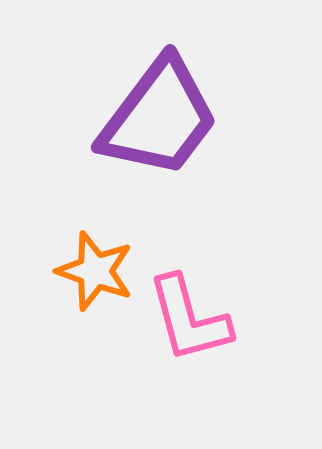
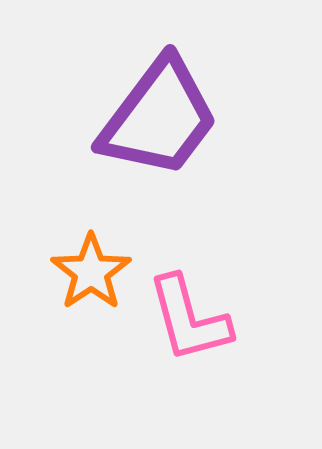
orange star: moved 4 px left, 1 px down; rotated 18 degrees clockwise
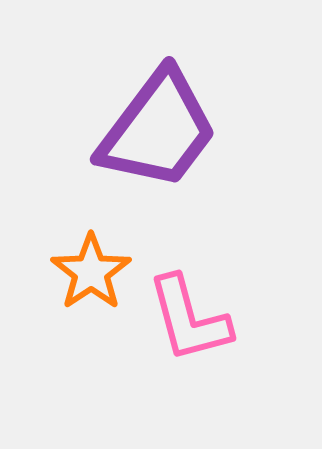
purple trapezoid: moved 1 px left, 12 px down
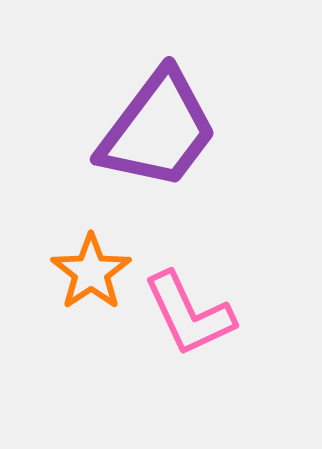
pink L-shape: moved 5 px up; rotated 10 degrees counterclockwise
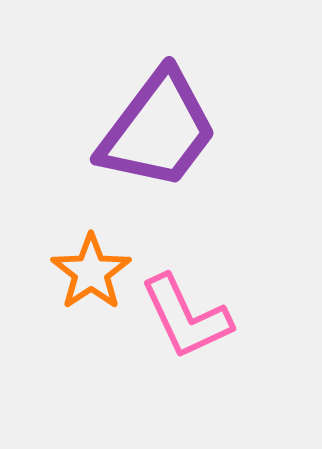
pink L-shape: moved 3 px left, 3 px down
